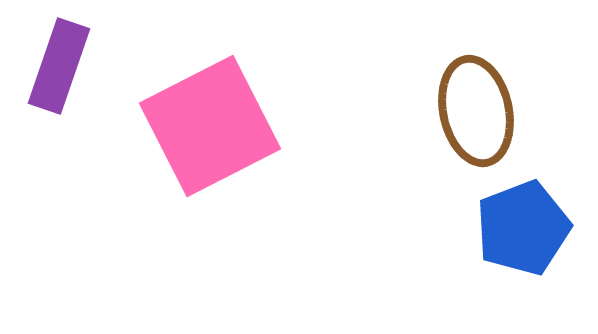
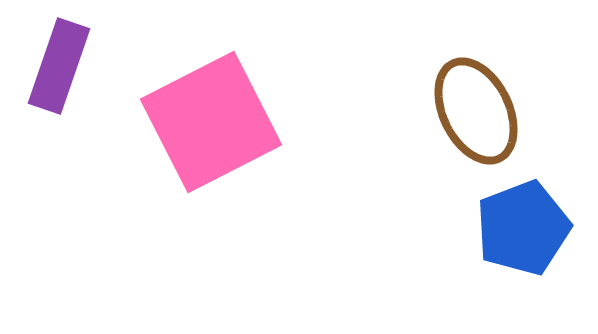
brown ellipse: rotated 14 degrees counterclockwise
pink square: moved 1 px right, 4 px up
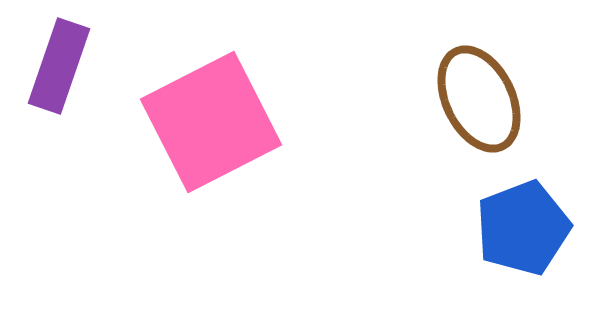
brown ellipse: moved 3 px right, 12 px up
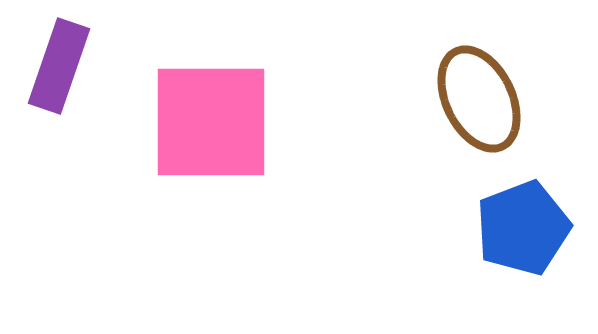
pink square: rotated 27 degrees clockwise
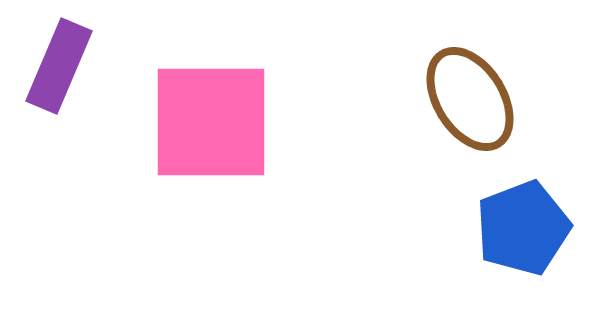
purple rectangle: rotated 4 degrees clockwise
brown ellipse: moved 9 px left; rotated 6 degrees counterclockwise
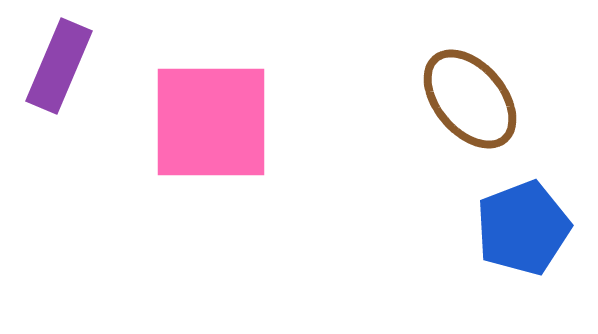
brown ellipse: rotated 8 degrees counterclockwise
